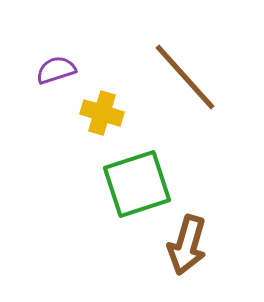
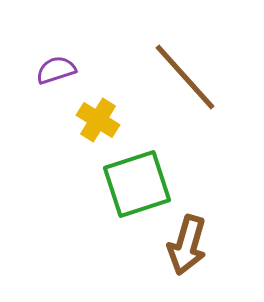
yellow cross: moved 4 px left, 7 px down; rotated 15 degrees clockwise
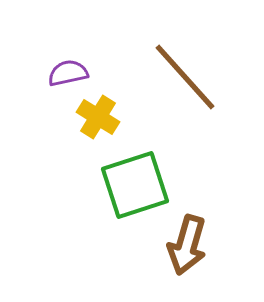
purple semicircle: moved 12 px right, 3 px down; rotated 6 degrees clockwise
yellow cross: moved 3 px up
green square: moved 2 px left, 1 px down
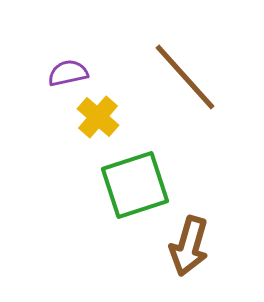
yellow cross: rotated 9 degrees clockwise
brown arrow: moved 2 px right, 1 px down
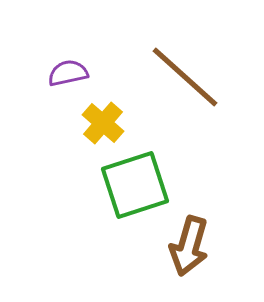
brown line: rotated 6 degrees counterclockwise
yellow cross: moved 5 px right, 6 px down
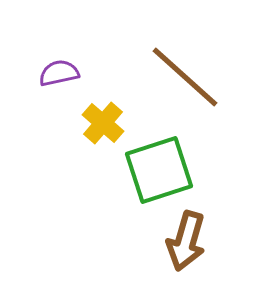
purple semicircle: moved 9 px left
green square: moved 24 px right, 15 px up
brown arrow: moved 3 px left, 5 px up
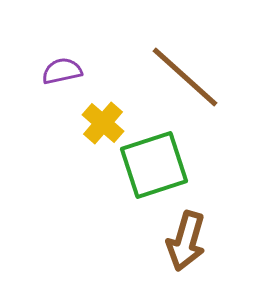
purple semicircle: moved 3 px right, 2 px up
green square: moved 5 px left, 5 px up
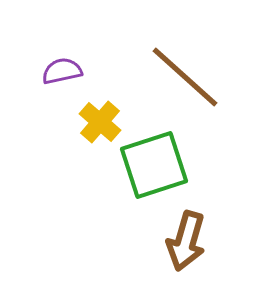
yellow cross: moved 3 px left, 1 px up
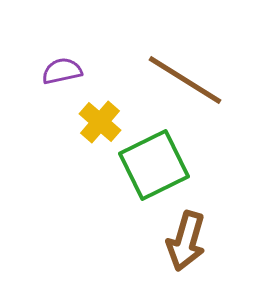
brown line: moved 3 px down; rotated 10 degrees counterclockwise
green square: rotated 8 degrees counterclockwise
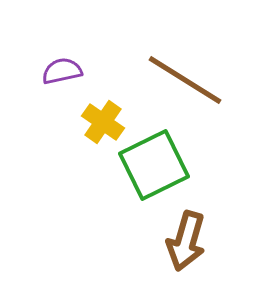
yellow cross: moved 3 px right; rotated 6 degrees counterclockwise
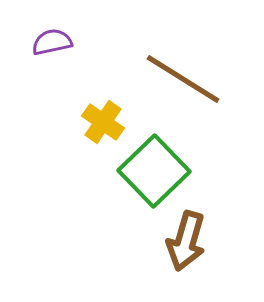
purple semicircle: moved 10 px left, 29 px up
brown line: moved 2 px left, 1 px up
green square: moved 6 px down; rotated 18 degrees counterclockwise
